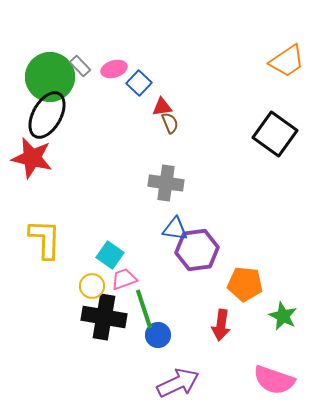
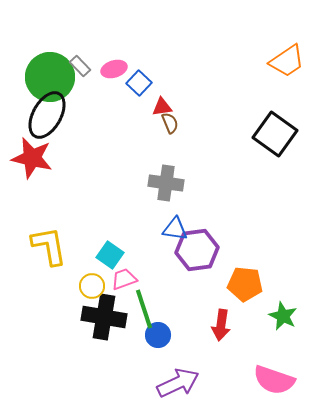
yellow L-shape: moved 4 px right, 7 px down; rotated 12 degrees counterclockwise
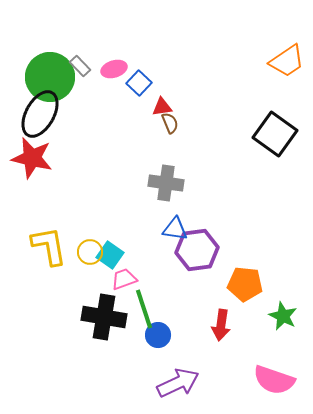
black ellipse: moved 7 px left, 1 px up
yellow circle: moved 2 px left, 34 px up
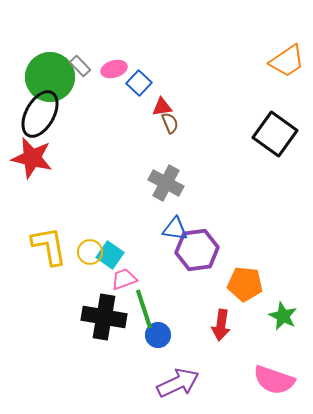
gray cross: rotated 20 degrees clockwise
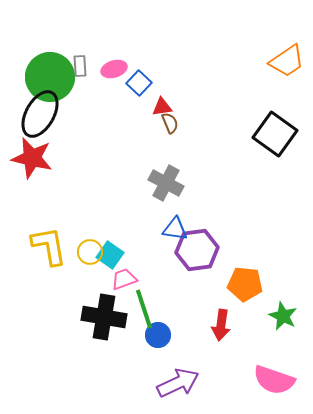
gray rectangle: rotated 40 degrees clockwise
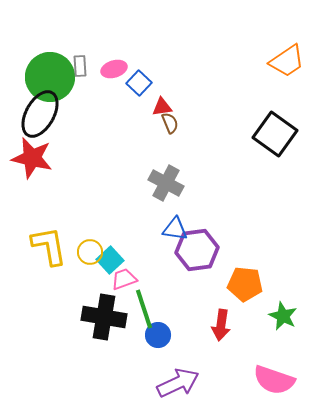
cyan square: moved 5 px down; rotated 12 degrees clockwise
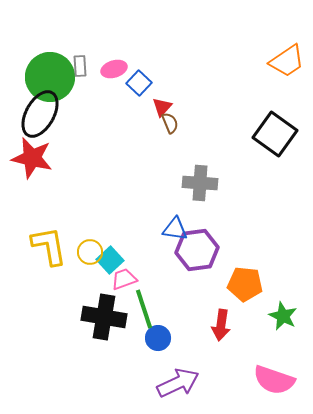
red triangle: rotated 40 degrees counterclockwise
gray cross: moved 34 px right; rotated 24 degrees counterclockwise
blue circle: moved 3 px down
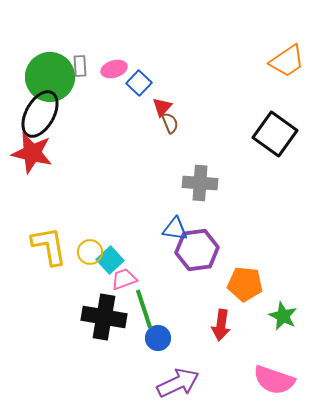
red star: moved 5 px up
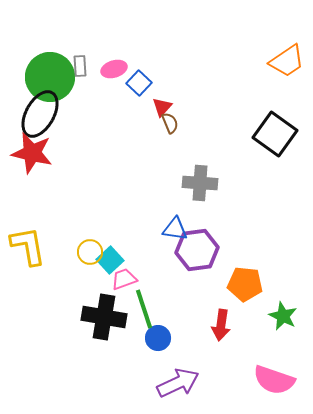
yellow L-shape: moved 21 px left
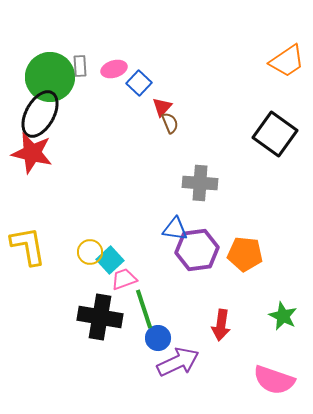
orange pentagon: moved 30 px up
black cross: moved 4 px left
purple arrow: moved 21 px up
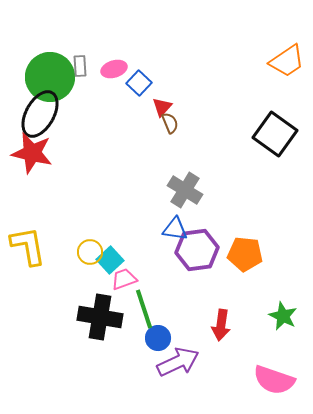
gray cross: moved 15 px left, 7 px down; rotated 28 degrees clockwise
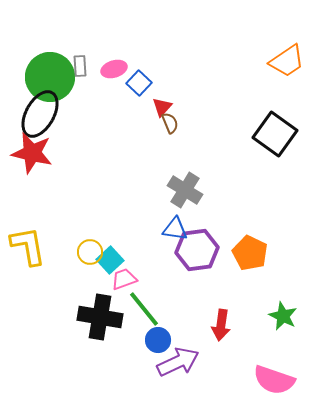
orange pentagon: moved 5 px right, 1 px up; rotated 20 degrees clockwise
green line: rotated 21 degrees counterclockwise
blue circle: moved 2 px down
